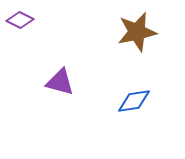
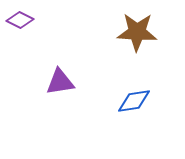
brown star: rotated 15 degrees clockwise
purple triangle: rotated 24 degrees counterclockwise
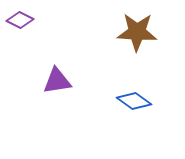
purple triangle: moved 3 px left, 1 px up
blue diamond: rotated 44 degrees clockwise
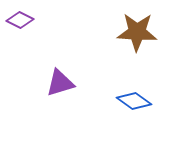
purple triangle: moved 3 px right, 2 px down; rotated 8 degrees counterclockwise
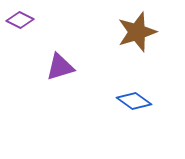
brown star: rotated 21 degrees counterclockwise
purple triangle: moved 16 px up
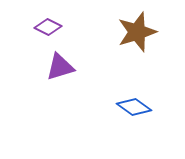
purple diamond: moved 28 px right, 7 px down
blue diamond: moved 6 px down
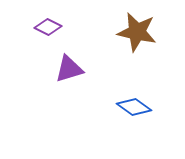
brown star: rotated 30 degrees clockwise
purple triangle: moved 9 px right, 2 px down
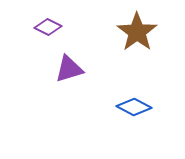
brown star: rotated 24 degrees clockwise
blue diamond: rotated 8 degrees counterclockwise
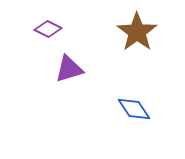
purple diamond: moved 2 px down
blue diamond: moved 2 px down; rotated 28 degrees clockwise
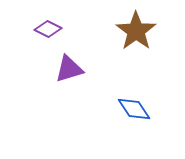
brown star: moved 1 px left, 1 px up
